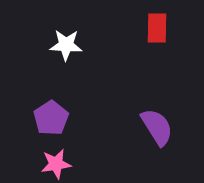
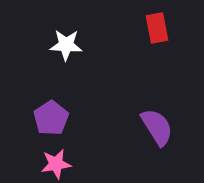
red rectangle: rotated 12 degrees counterclockwise
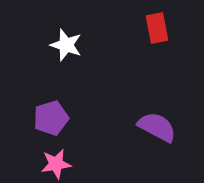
white star: rotated 16 degrees clockwise
purple pentagon: rotated 16 degrees clockwise
purple semicircle: rotated 30 degrees counterclockwise
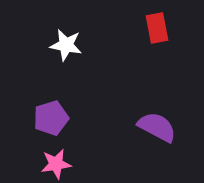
white star: rotated 8 degrees counterclockwise
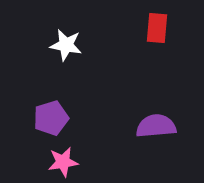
red rectangle: rotated 16 degrees clockwise
purple semicircle: moved 1 px left, 1 px up; rotated 33 degrees counterclockwise
pink star: moved 7 px right, 2 px up
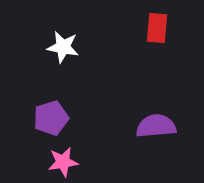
white star: moved 3 px left, 2 px down
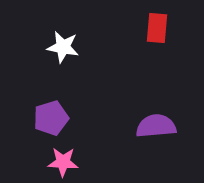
pink star: rotated 12 degrees clockwise
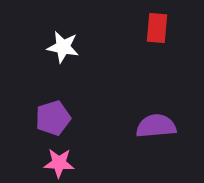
purple pentagon: moved 2 px right
pink star: moved 4 px left, 1 px down
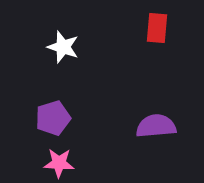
white star: rotated 8 degrees clockwise
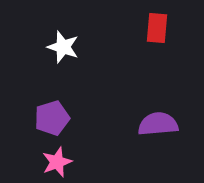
purple pentagon: moved 1 px left
purple semicircle: moved 2 px right, 2 px up
pink star: moved 2 px left, 1 px up; rotated 24 degrees counterclockwise
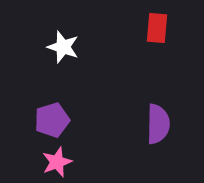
purple pentagon: moved 2 px down
purple semicircle: rotated 96 degrees clockwise
